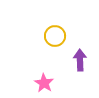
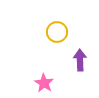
yellow circle: moved 2 px right, 4 px up
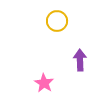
yellow circle: moved 11 px up
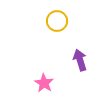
purple arrow: rotated 15 degrees counterclockwise
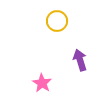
pink star: moved 2 px left
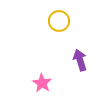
yellow circle: moved 2 px right
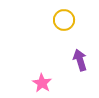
yellow circle: moved 5 px right, 1 px up
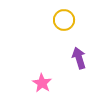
purple arrow: moved 1 px left, 2 px up
